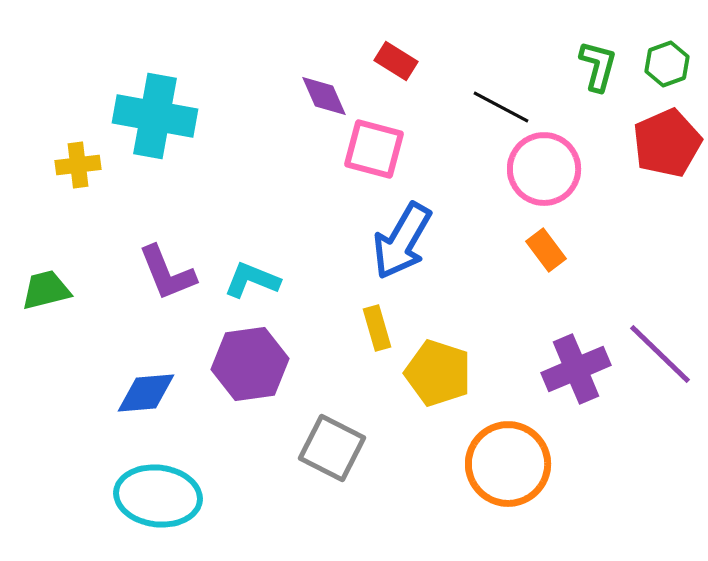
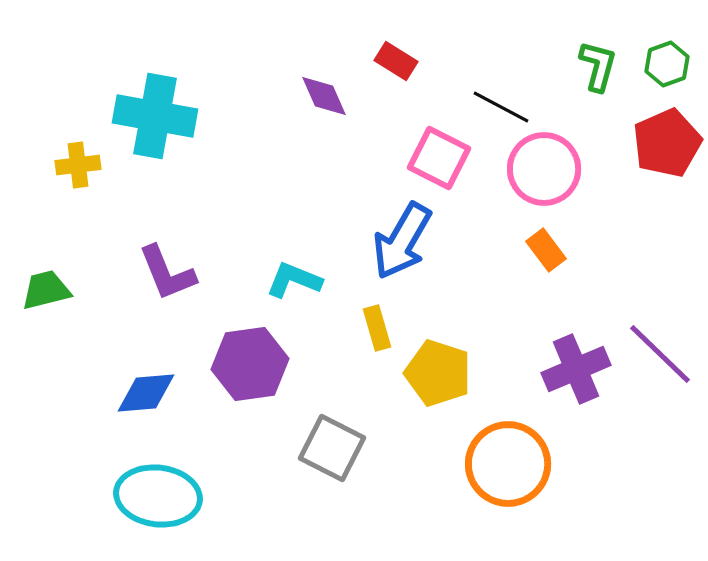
pink square: moved 65 px right, 9 px down; rotated 12 degrees clockwise
cyan L-shape: moved 42 px right
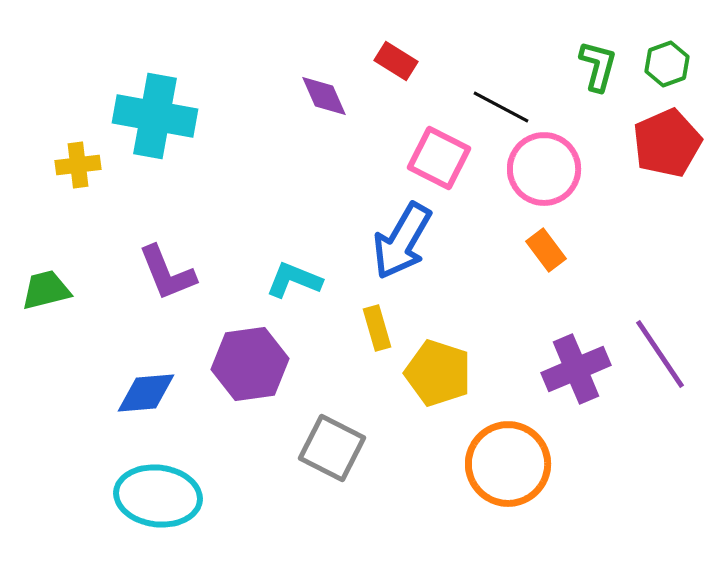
purple line: rotated 12 degrees clockwise
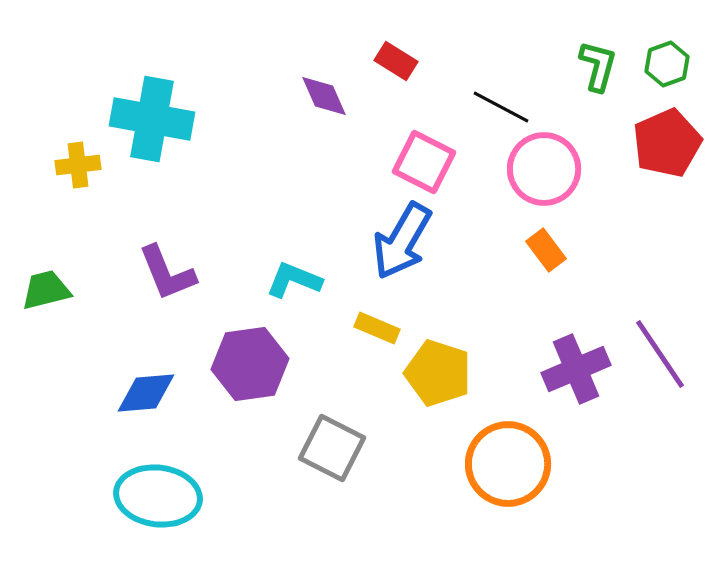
cyan cross: moved 3 px left, 3 px down
pink square: moved 15 px left, 4 px down
yellow rectangle: rotated 51 degrees counterclockwise
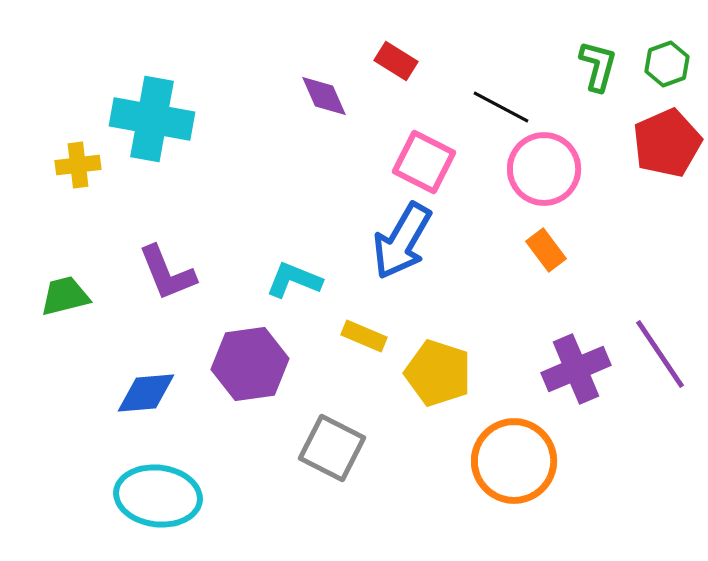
green trapezoid: moved 19 px right, 6 px down
yellow rectangle: moved 13 px left, 8 px down
orange circle: moved 6 px right, 3 px up
